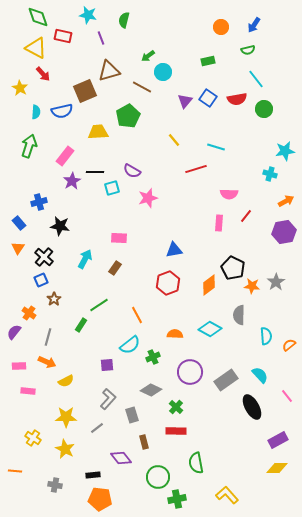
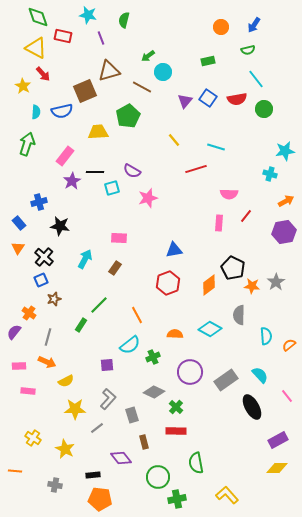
yellow star at (20, 88): moved 3 px right, 2 px up
green arrow at (29, 146): moved 2 px left, 2 px up
brown star at (54, 299): rotated 16 degrees clockwise
green line at (99, 305): rotated 12 degrees counterclockwise
gray diamond at (151, 390): moved 3 px right, 2 px down
yellow star at (66, 417): moved 9 px right, 8 px up
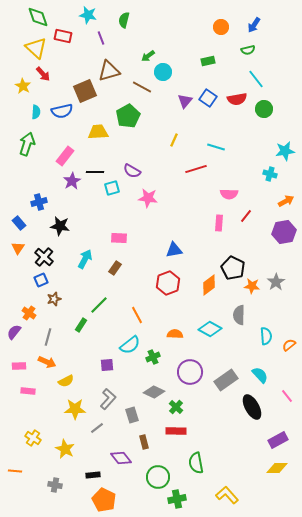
yellow triangle at (36, 48): rotated 15 degrees clockwise
yellow line at (174, 140): rotated 64 degrees clockwise
pink star at (148, 198): rotated 24 degrees clockwise
orange pentagon at (100, 499): moved 4 px right, 1 px down; rotated 20 degrees clockwise
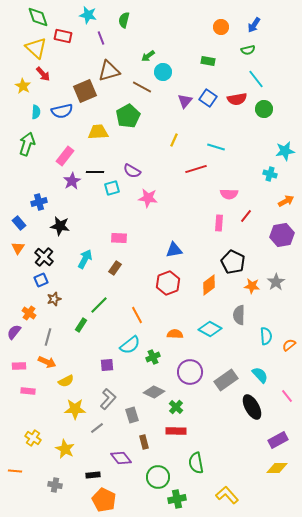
green rectangle at (208, 61): rotated 24 degrees clockwise
purple hexagon at (284, 232): moved 2 px left, 3 px down
black pentagon at (233, 268): moved 6 px up
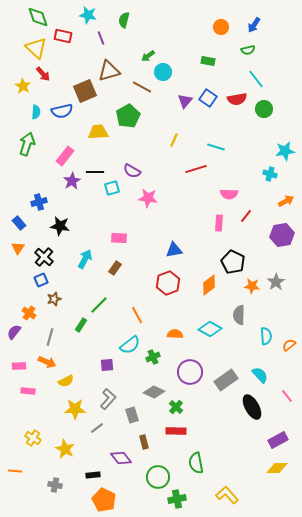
gray line at (48, 337): moved 2 px right
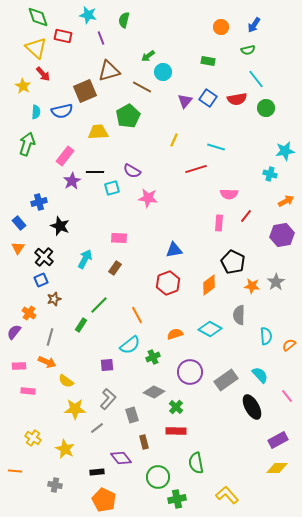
green circle at (264, 109): moved 2 px right, 1 px up
black star at (60, 226): rotated 12 degrees clockwise
orange semicircle at (175, 334): rotated 21 degrees counterclockwise
yellow semicircle at (66, 381): rotated 63 degrees clockwise
black rectangle at (93, 475): moved 4 px right, 3 px up
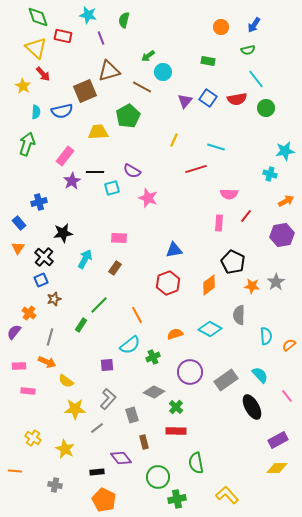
pink star at (148, 198): rotated 12 degrees clockwise
black star at (60, 226): moved 3 px right, 7 px down; rotated 30 degrees counterclockwise
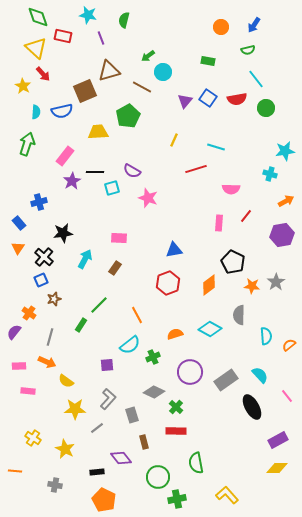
pink semicircle at (229, 194): moved 2 px right, 5 px up
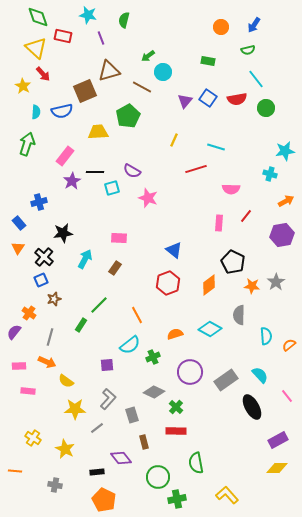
blue triangle at (174, 250): rotated 48 degrees clockwise
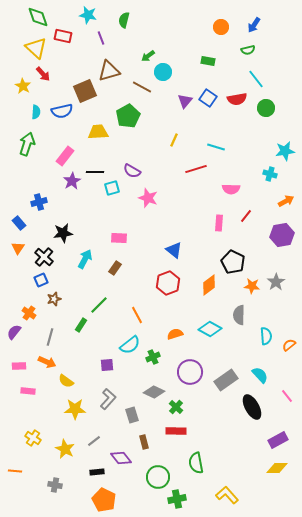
gray line at (97, 428): moved 3 px left, 13 px down
